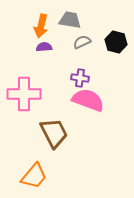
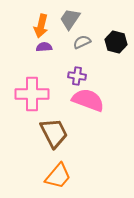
gray trapezoid: moved 1 px up; rotated 65 degrees counterclockwise
purple cross: moved 3 px left, 2 px up
pink cross: moved 8 px right
orange trapezoid: moved 24 px right
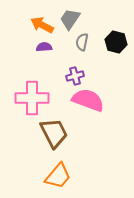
orange arrow: moved 1 px right, 1 px up; rotated 105 degrees clockwise
gray semicircle: rotated 54 degrees counterclockwise
purple cross: moved 2 px left; rotated 24 degrees counterclockwise
pink cross: moved 4 px down
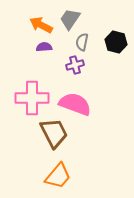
orange arrow: moved 1 px left
purple cross: moved 11 px up
pink semicircle: moved 13 px left, 4 px down
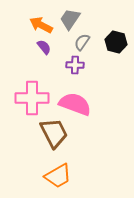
gray semicircle: rotated 24 degrees clockwise
purple semicircle: rotated 56 degrees clockwise
purple cross: rotated 18 degrees clockwise
orange trapezoid: rotated 20 degrees clockwise
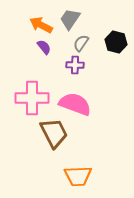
gray semicircle: moved 1 px left, 1 px down
orange trapezoid: moved 20 px right; rotated 28 degrees clockwise
